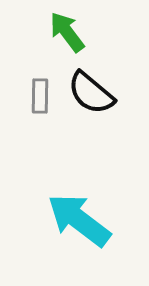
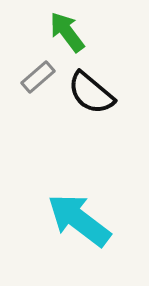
gray rectangle: moved 2 px left, 19 px up; rotated 48 degrees clockwise
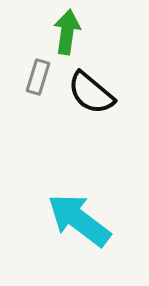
green arrow: rotated 45 degrees clockwise
gray rectangle: rotated 32 degrees counterclockwise
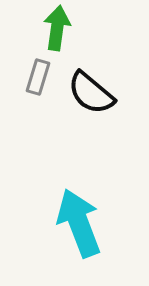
green arrow: moved 10 px left, 4 px up
cyan arrow: moved 3 px down; rotated 32 degrees clockwise
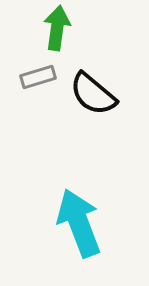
gray rectangle: rotated 56 degrees clockwise
black semicircle: moved 2 px right, 1 px down
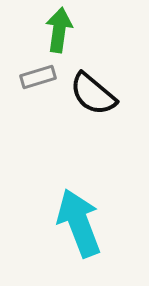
green arrow: moved 2 px right, 2 px down
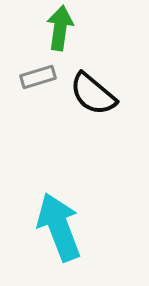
green arrow: moved 1 px right, 2 px up
cyan arrow: moved 20 px left, 4 px down
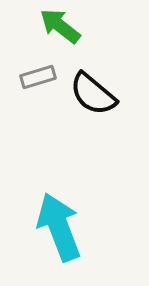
green arrow: moved 2 px up; rotated 60 degrees counterclockwise
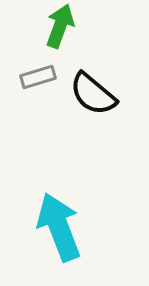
green arrow: rotated 72 degrees clockwise
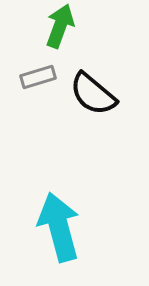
cyan arrow: rotated 6 degrees clockwise
